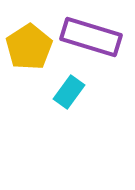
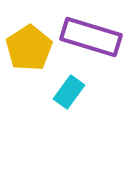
yellow pentagon: moved 1 px down
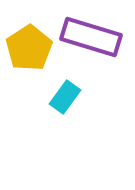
cyan rectangle: moved 4 px left, 5 px down
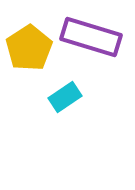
cyan rectangle: rotated 20 degrees clockwise
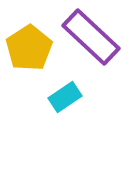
purple rectangle: rotated 26 degrees clockwise
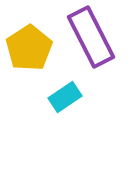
purple rectangle: rotated 20 degrees clockwise
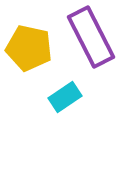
yellow pentagon: rotated 27 degrees counterclockwise
